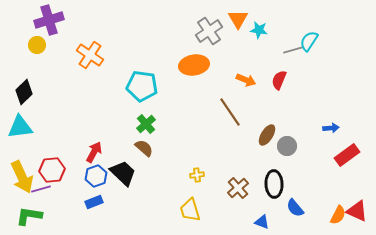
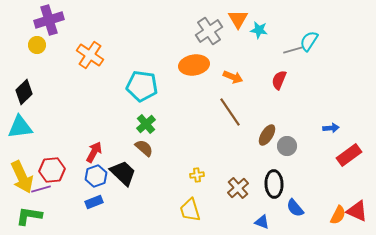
orange arrow: moved 13 px left, 3 px up
red rectangle: moved 2 px right
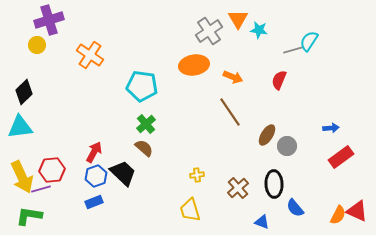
red rectangle: moved 8 px left, 2 px down
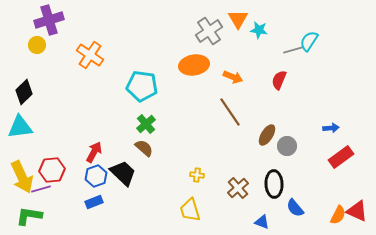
yellow cross: rotated 16 degrees clockwise
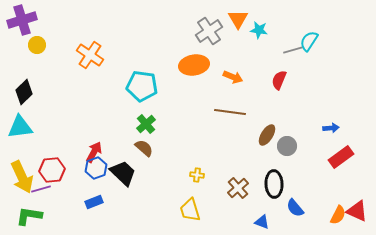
purple cross: moved 27 px left
brown line: rotated 48 degrees counterclockwise
blue hexagon: moved 8 px up
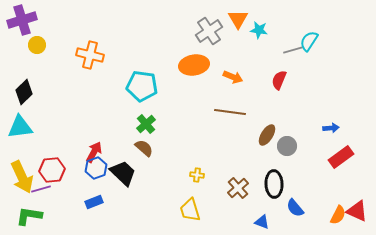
orange cross: rotated 20 degrees counterclockwise
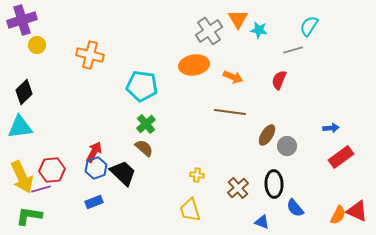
cyan semicircle: moved 15 px up
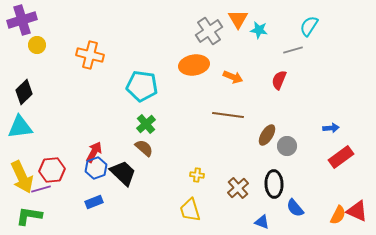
brown line: moved 2 px left, 3 px down
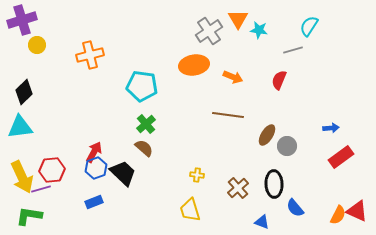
orange cross: rotated 28 degrees counterclockwise
